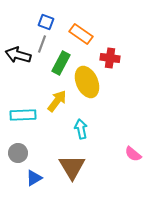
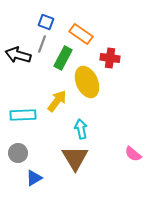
green rectangle: moved 2 px right, 5 px up
brown triangle: moved 3 px right, 9 px up
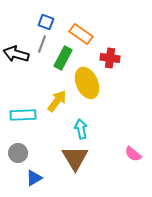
black arrow: moved 2 px left, 1 px up
yellow ellipse: moved 1 px down
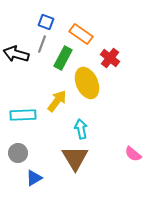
red cross: rotated 30 degrees clockwise
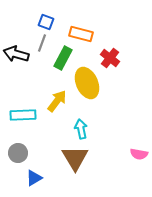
orange rectangle: rotated 20 degrees counterclockwise
gray line: moved 1 px up
pink semicircle: moved 6 px right; rotated 30 degrees counterclockwise
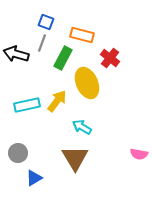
orange rectangle: moved 1 px right, 1 px down
cyan rectangle: moved 4 px right, 10 px up; rotated 10 degrees counterclockwise
cyan arrow: moved 1 px right, 2 px up; rotated 48 degrees counterclockwise
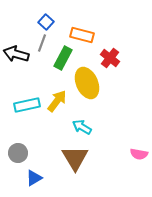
blue square: rotated 21 degrees clockwise
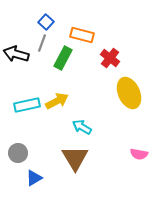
yellow ellipse: moved 42 px right, 10 px down
yellow arrow: rotated 25 degrees clockwise
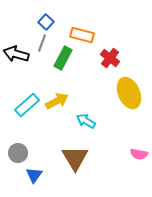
cyan rectangle: rotated 30 degrees counterclockwise
cyan arrow: moved 4 px right, 6 px up
blue triangle: moved 3 px up; rotated 24 degrees counterclockwise
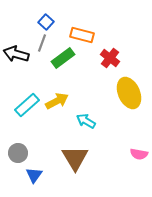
green rectangle: rotated 25 degrees clockwise
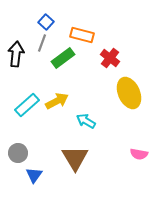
black arrow: rotated 80 degrees clockwise
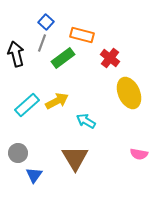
black arrow: rotated 20 degrees counterclockwise
